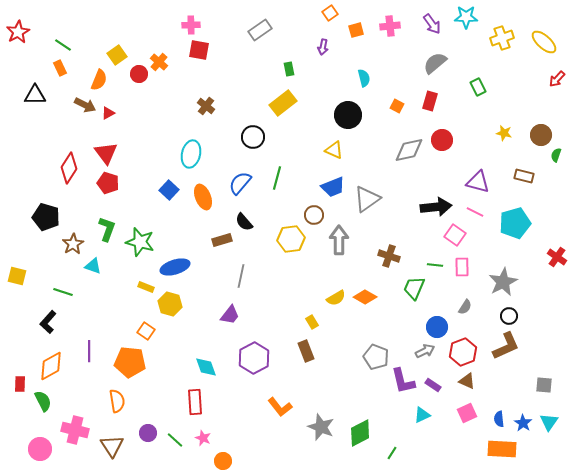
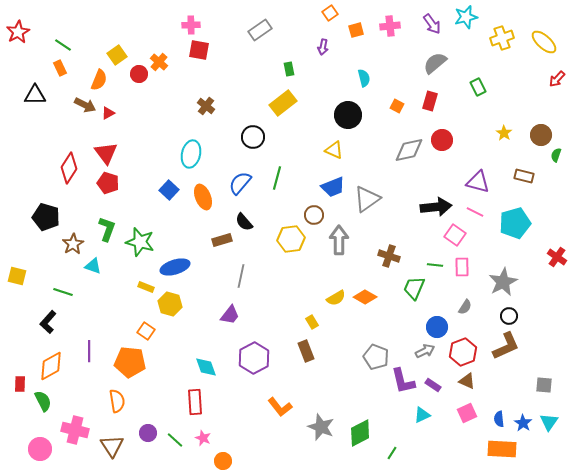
cyan star at (466, 17): rotated 15 degrees counterclockwise
yellow star at (504, 133): rotated 21 degrees clockwise
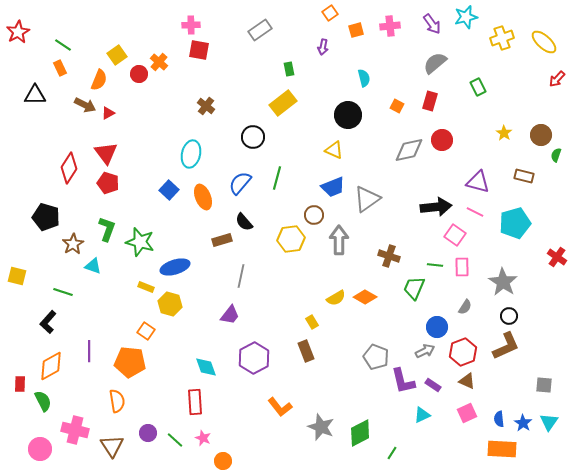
gray star at (503, 282): rotated 12 degrees counterclockwise
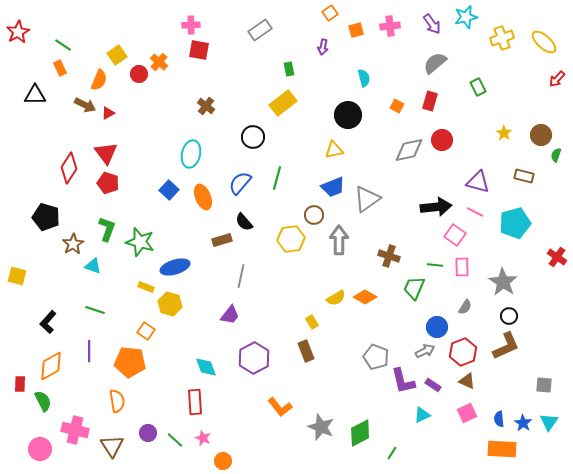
yellow triangle at (334, 150): rotated 36 degrees counterclockwise
green line at (63, 292): moved 32 px right, 18 px down
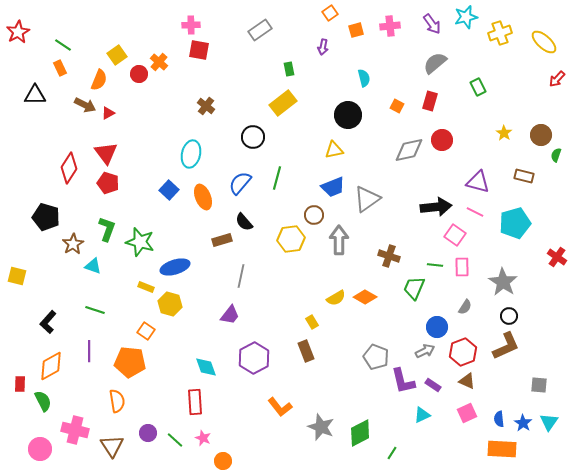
yellow cross at (502, 38): moved 2 px left, 5 px up
gray square at (544, 385): moved 5 px left
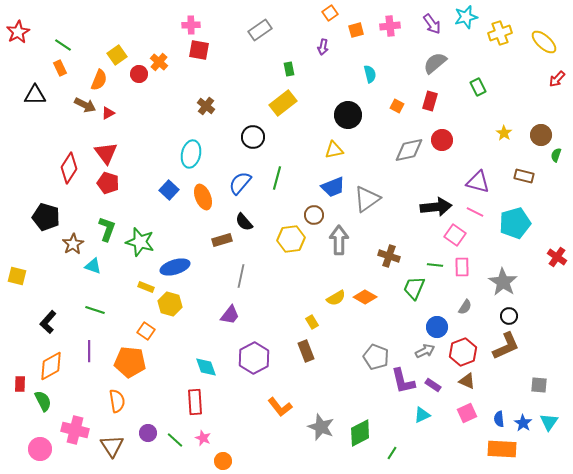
cyan semicircle at (364, 78): moved 6 px right, 4 px up
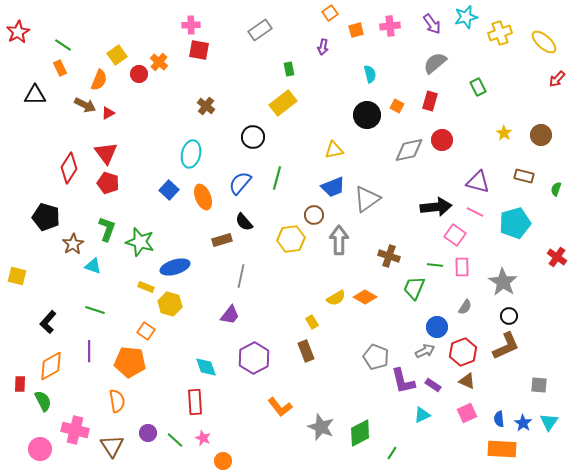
black circle at (348, 115): moved 19 px right
green semicircle at (556, 155): moved 34 px down
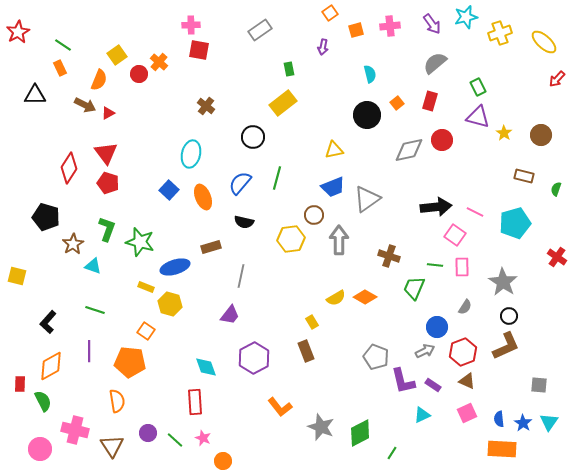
orange square at (397, 106): moved 3 px up; rotated 24 degrees clockwise
purple triangle at (478, 182): moved 65 px up
black semicircle at (244, 222): rotated 36 degrees counterclockwise
brown rectangle at (222, 240): moved 11 px left, 7 px down
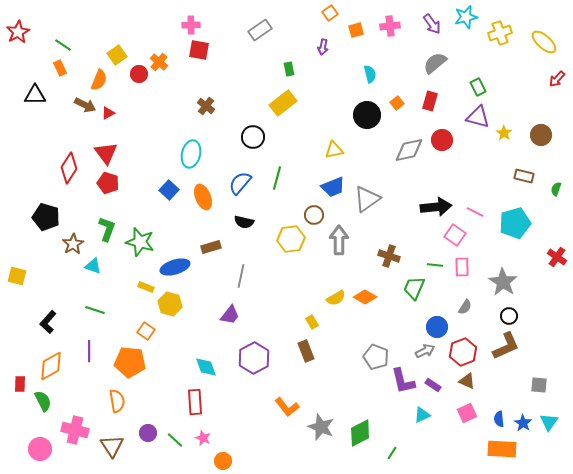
orange L-shape at (280, 407): moved 7 px right
